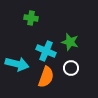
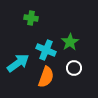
green star: rotated 24 degrees clockwise
cyan cross: moved 1 px up
cyan arrow: moved 1 px right, 1 px up; rotated 50 degrees counterclockwise
white circle: moved 3 px right
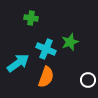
green star: rotated 12 degrees clockwise
cyan cross: moved 1 px up
white circle: moved 14 px right, 12 px down
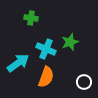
white circle: moved 4 px left, 2 px down
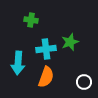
green cross: moved 2 px down
cyan cross: rotated 30 degrees counterclockwise
cyan arrow: rotated 130 degrees clockwise
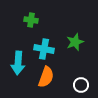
green star: moved 5 px right
cyan cross: moved 2 px left; rotated 18 degrees clockwise
white circle: moved 3 px left, 3 px down
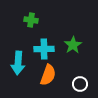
green star: moved 2 px left, 3 px down; rotated 12 degrees counterclockwise
cyan cross: rotated 12 degrees counterclockwise
orange semicircle: moved 2 px right, 2 px up
white circle: moved 1 px left, 1 px up
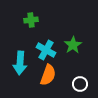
green cross: rotated 16 degrees counterclockwise
cyan cross: moved 2 px right, 1 px down; rotated 30 degrees clockwise
cyan arrow: moved 2 px right
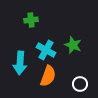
green star: rotated 18 degrees counterclockwise
orange semicircle: moved 1 px down
